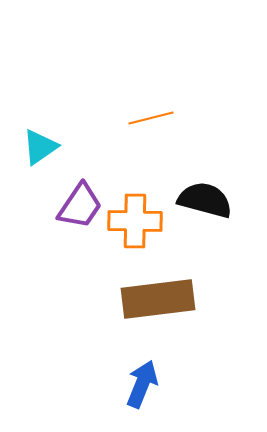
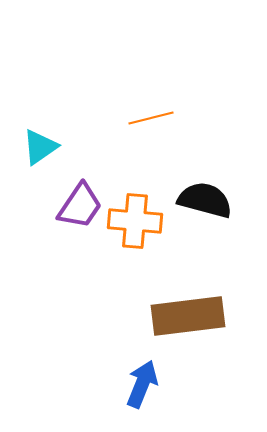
orange cross: rotated 4 degrees clockwise
brown rectangle: moved 30 px right, 17 px down
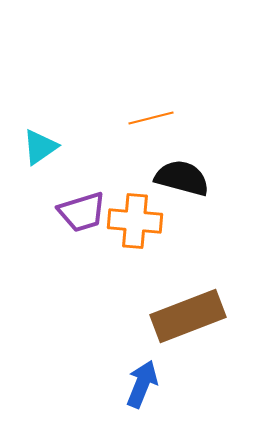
black semicircle: moved 23 px left, 22 px up
purple trapezoid: moved 2 px right, 6 px down; rotated 39 degrees clockwise
brown rectangle: rotated 14 degrees counterclockwise
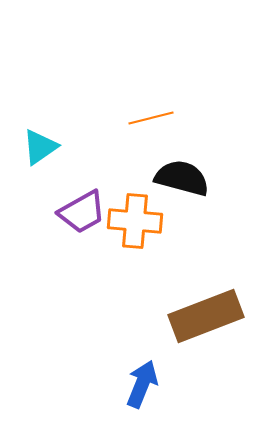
purple trapezoid: rotated 12 degrees counterclockwise
brown rectangle: moved 18 px right
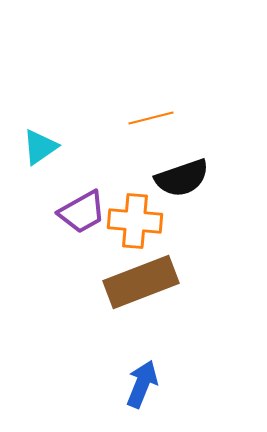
black semicircle: rotated 146 degrees clockwise
brown rectangle: moved 65 px left, 34 px up
